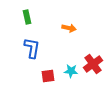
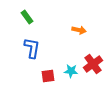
green rectangle: rotated 24 degrees counterclockwise
orange arrow: moved 10 px right, 2 px down
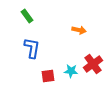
green rectangle: moved 1 px up
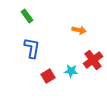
red cross: moved 4 px up
red square: rotated 24 degrees counterclockwise
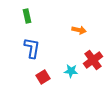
green rectangle: rotated 24 degrees clockwise
red square: moved 5 px left, 1 px down
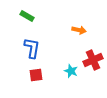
green rectangle: rotated 48 degrees counterclockwise
red cross: rotated 12 degrees clockwise
cyan star: rotated 16 degrees clockwise
red square: moved 7 px left, 2 px up; rotated 24 degrees clockwise
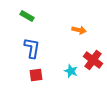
red cross: rotated 30 degrees counterclockwise
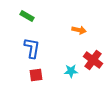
cyan star: rotated 24 degrees counterclockwise
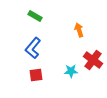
green rectangle: moved 8 px right
orange arrow: rotated 120 degrees counterclockwise
blue L-shape: moved 1 px right; rotated 150 degrees counterclockwise
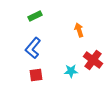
green rectangle: rotated 56 degrees counterclockwise
